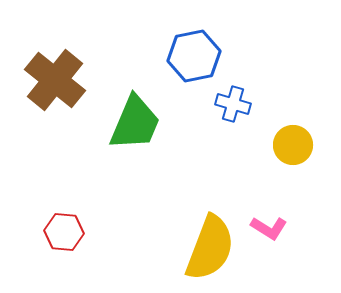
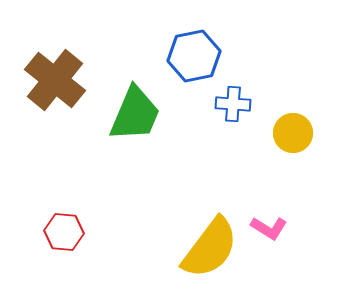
blue cross: rotated 12 degrees counterclockwise
green trapezoid: moved 9 px up
yellow circle: moved 12 px up
yellow semicircle: rotated 16 degrees clockwise
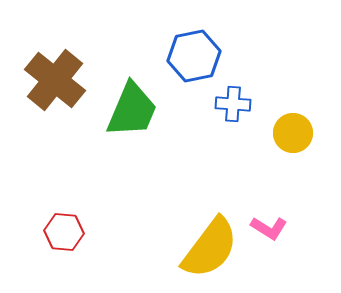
green trapezoid: moved 3 px left, 4 px up
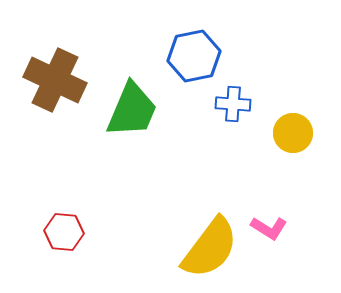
brown cross: rotated 14 degrees counterclockwise
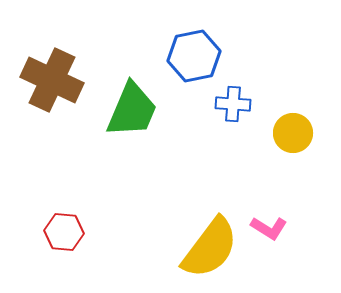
brown cross: moved 3 px left
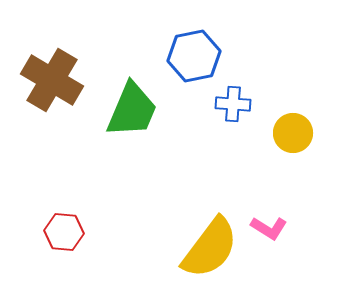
brown cross: rotated 6 degrees clockwise
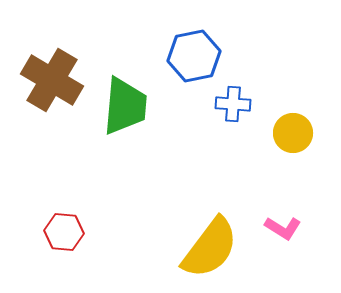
green trapezoid: moved 7 px left, 4 px up; rotated 18 degrees counterclockwise
pink L-shape: moved 14 px right
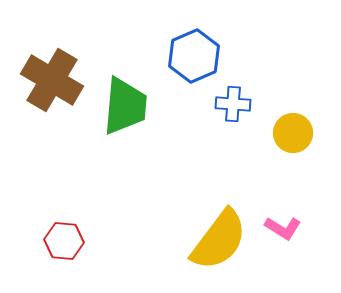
blue hexagon: rotated 12 degrees counterclockwise
red hexagon: moved 9 px down
yellow semicircle: moved 9 px right, 8 px up
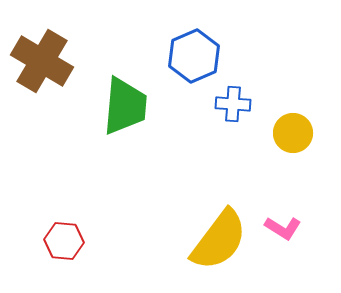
brown cross: moved 10 px left, 19 px up
